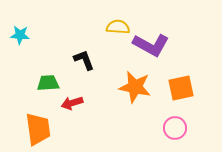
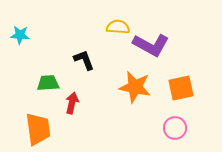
red arrow: rotated 120 degrees clockwise
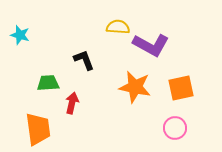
cyan star: rotated 12 degrees clockwise
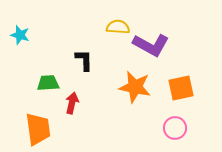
black L-shape: rotated 20 degrees clockwise
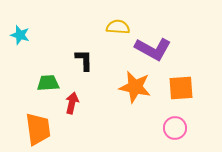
purple L-shape: moved 2 px right, 4 px down
orange square: rotated 8 degrees clockwise
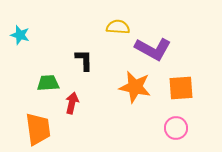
pink circle: moved 1 px right
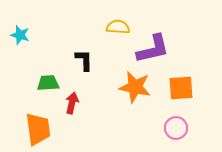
purple L-shape: rotated 42 degrees counterclockwise
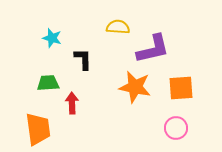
cyan star: moved 32 px right, 3 px down
black L-shape: moved 1 px left, 1 px up
red arrow: rotated 15 degrees counterclockwise
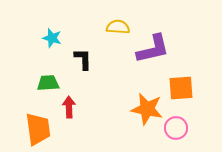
orange star: moved 12 px right, 22 px down
red arrow: moved 3 px left, 4 px down
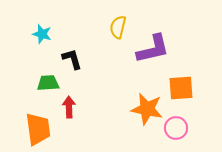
yellow semicircle: rotated 80 degrees counterclockwise
cyan star: moved 10 px left, 4 px up
black L-shape: moved 11 px left; rotated 15 degrees counterclockwise
